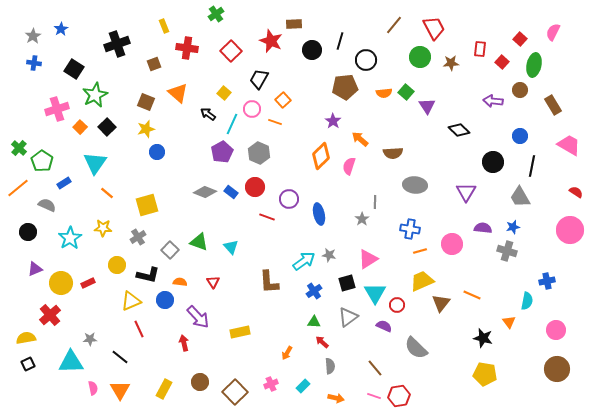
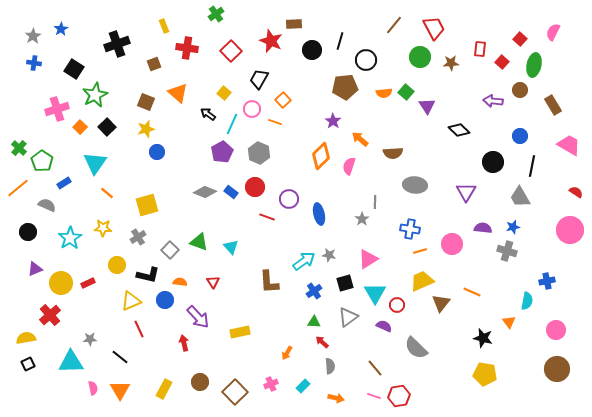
black square at (347, 283): moved 2 px left
orange line at (472, 295): moved 3 px up
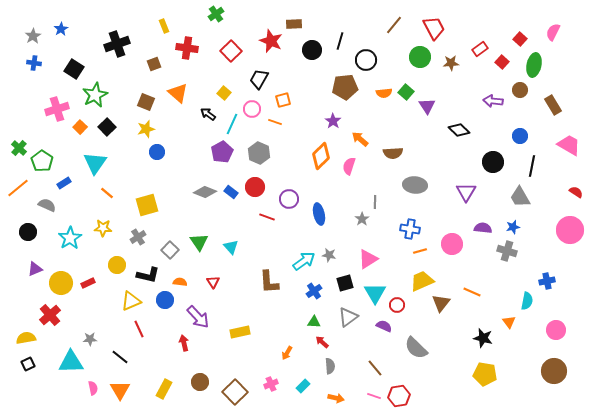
red rectangle at (480, 49): rotated 49 degrees clockwise
orange square at (283, 100): rotated 28 degrees clockwise
green triangle at (199, 242): rotated 36 degrees clockwise
brown circle at (557, 369): moved 3 px left, 2 px down
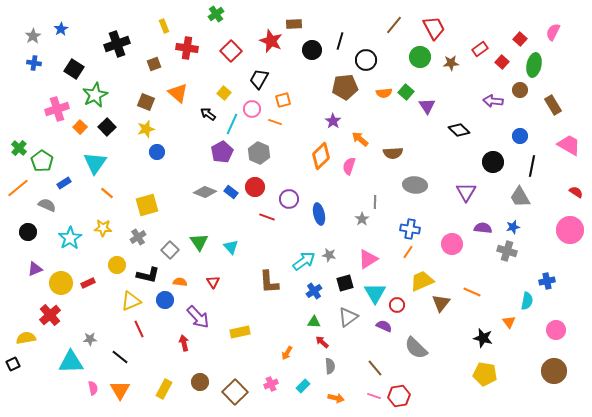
orange line at (420, 251): moved 12 px left, 1 px down; rotated 40 degrees counterclockwise
black square at (28, 364): moved 15 px left
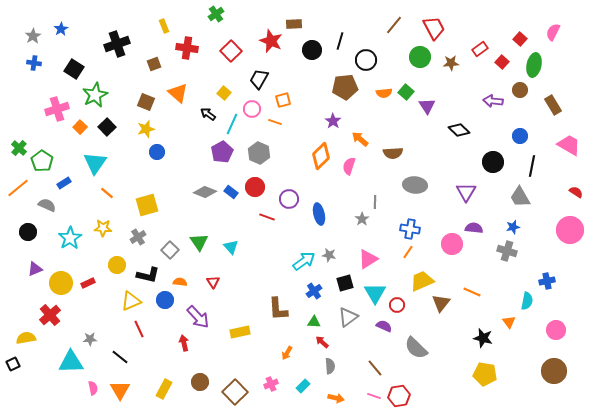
purple semicircle at (483, 228): moved 9 px left
brown L-shape at (269, 282): moved 9 px right, 27 px down
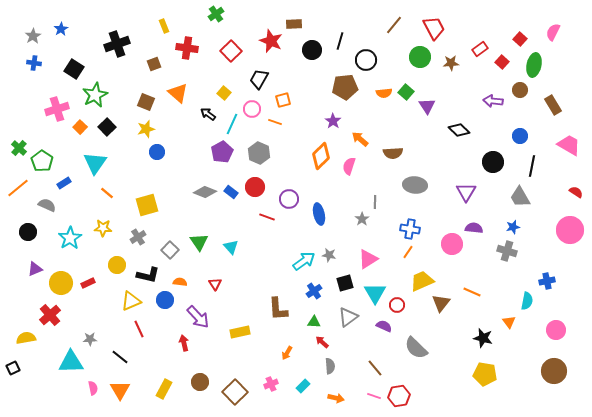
red triangle at (213, 282): moved 2 px right, 2 px down
black square at (13, 364): moved 4 px down
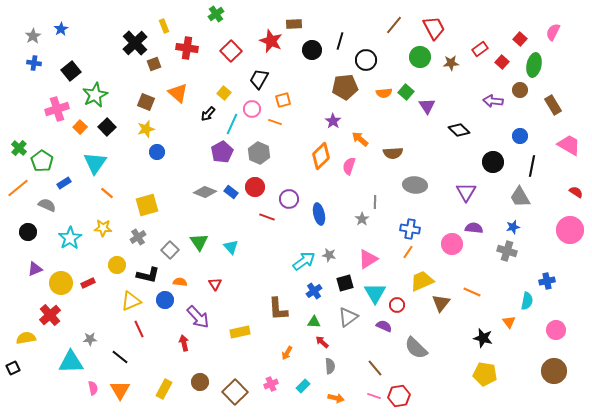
black cross at (117, 44): moved 18 px right, 1 px up; rotated 25 degrees counterclockwise
black square at (74, 69): moved 3 px left, 2 px down; rotated 18 degrees clockwise
black arrow at (208, 114): rotated 84 degrees counterclockwise
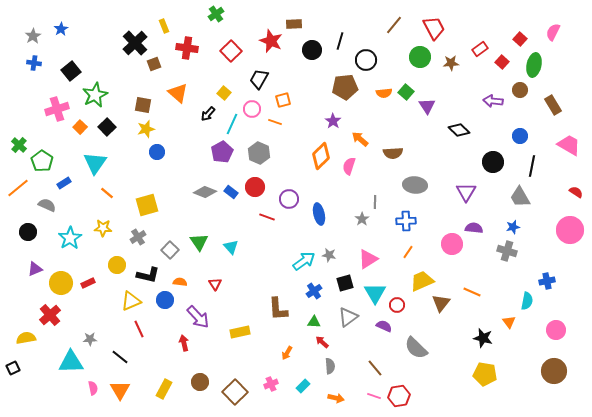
brown square at (146, 102): moved 3 px left, 3 px down; rotated 12 degrees counterclockwise
green cross at (19, 148): moved 3 px up
blue cross at (410, 229): moved 4 px left, 8 px up; rotated 12 degrees counterclockwise
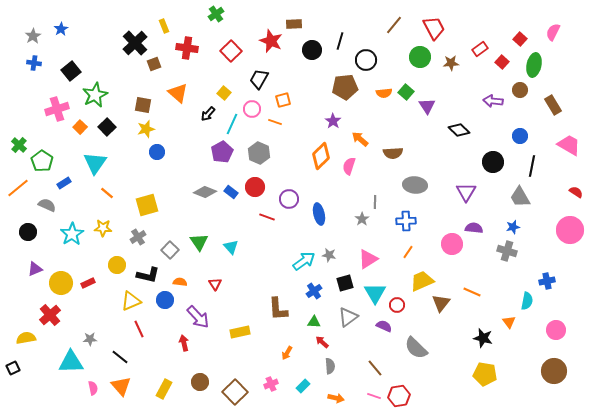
cyan star at (70, 238): moved 2 px right, 4 px up
orange triangle at (120, 390): moved 1 px right, 4 px up; rotated 10 degrees counterclockwise
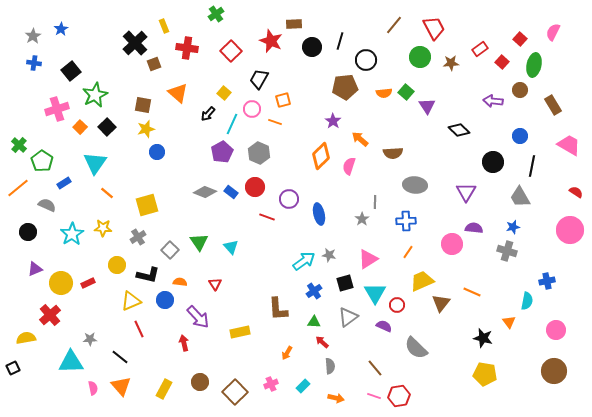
black circle at (312, 50): moved 3 px up
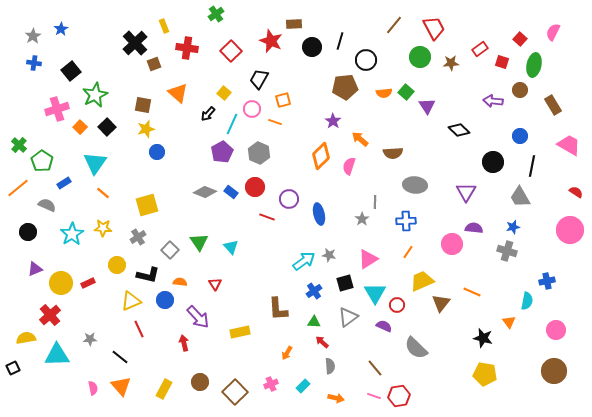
red square at (502, 62): rotated 24 degrees counterclockwise
orange line at (107, 193): moved 4 px left
cyan triangle at (71, 362): moved 14 px left, 7 px up
